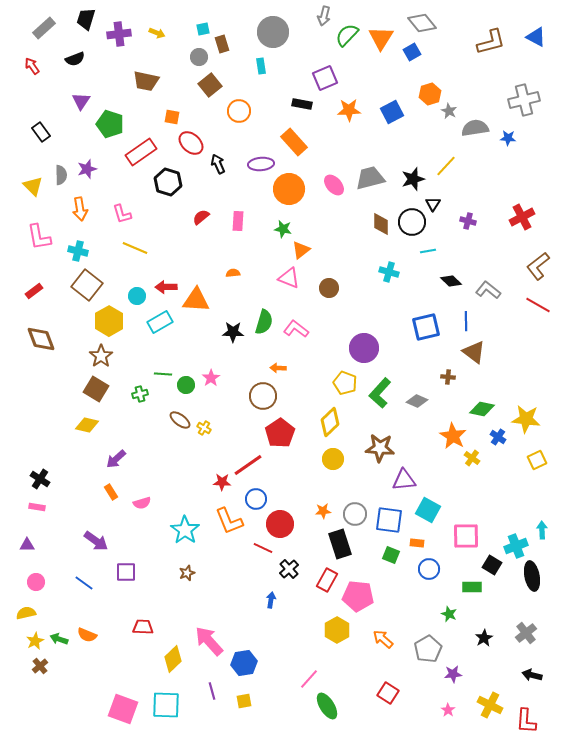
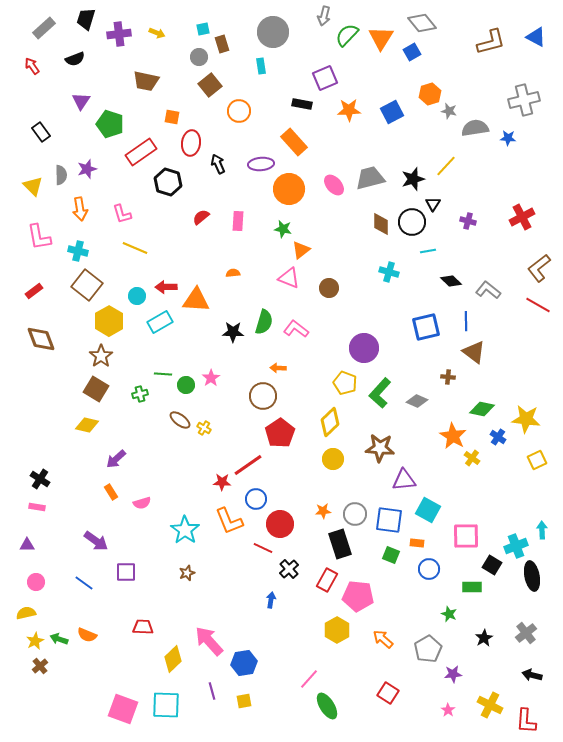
gray star at (449, 111): rotated 14 degrees counterclockwise
red ellipse at (191, 143): rotated 55 degrees clockwise
brown L-shape at (538, 266): moved 1 px right, 2 px down
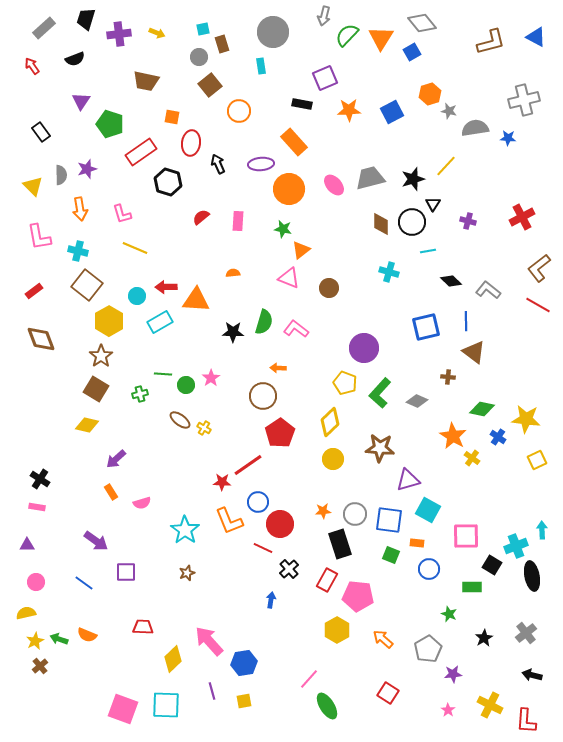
purple triangle at (404, 480): moved 4 px right; rotated 10 degrees counterclockwise
blue circle at (256, 499): moved 2 px right, 3 px down
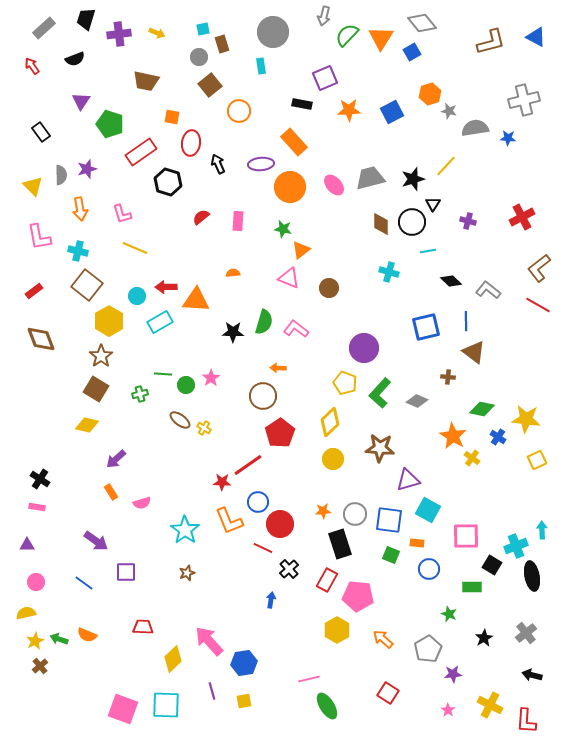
orange circle at (289, 189): moved 1 px right, 2 px up
pink line at (309, 679): rotated 35 degrees clockwise
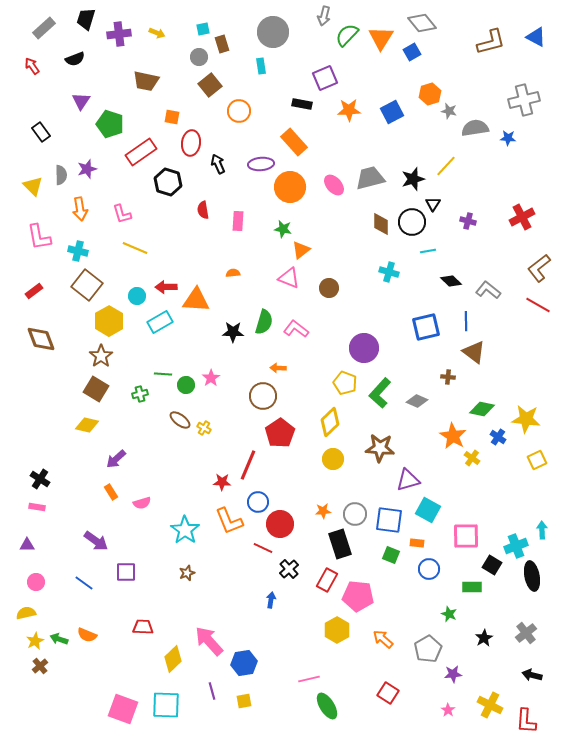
red semicircle at (201, 217): moved 2 px right, 7 px up; rotated 60 degrees counterclockwise
red line at (248, 465): rotated 32 degrees counterclockwise
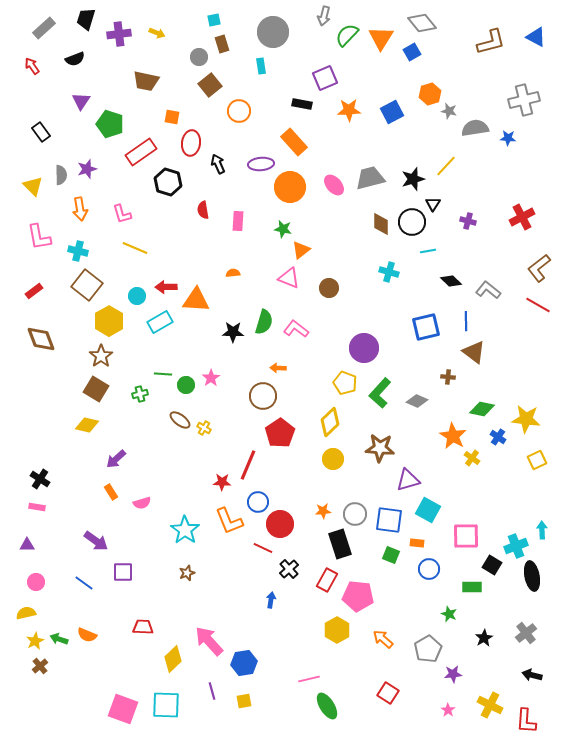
cyan square at (203, 29): moved 11 px right, 9 px up
purple square at (126, 572): moved 3 px left
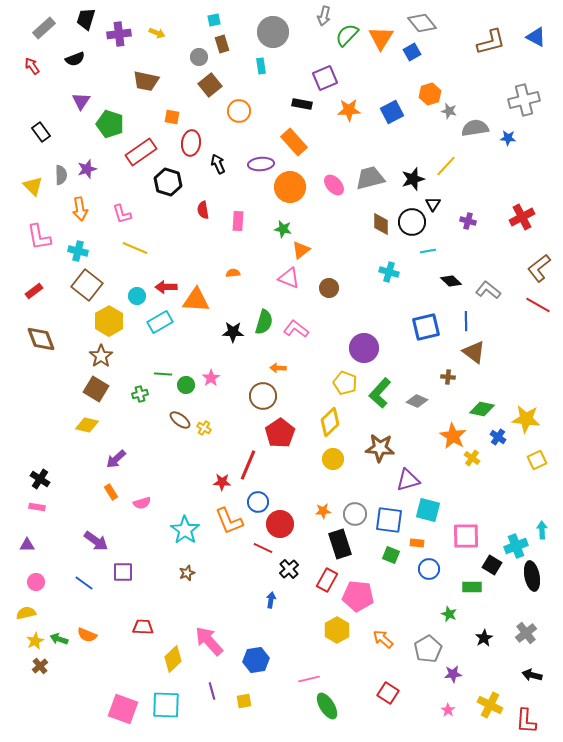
cyan square at (428, 510): rotated 15 degrees counterclockwise
blue hexagon at (244, 663): moved 12 px right, 3 px up
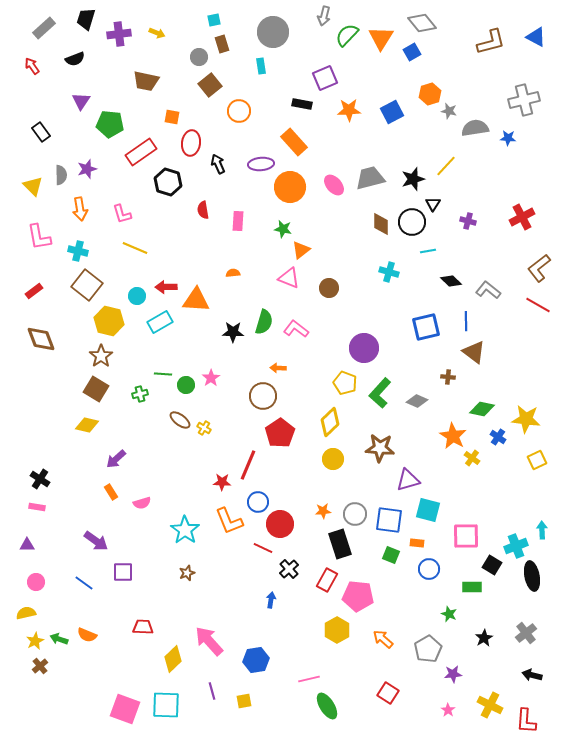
green pentagon at (110, 124): rotated 12 degrees counterclockwise
yellow hexagon at (109, 321): rotated 16 degrees counterclockwise
pink square at (123, 709): moved 2 px right
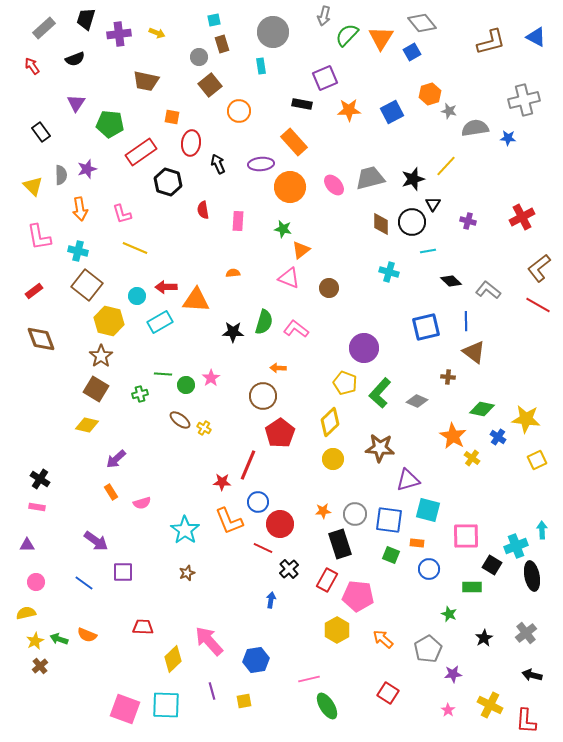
purple triangle at (81, 101): moved 5 px left, 2 px down
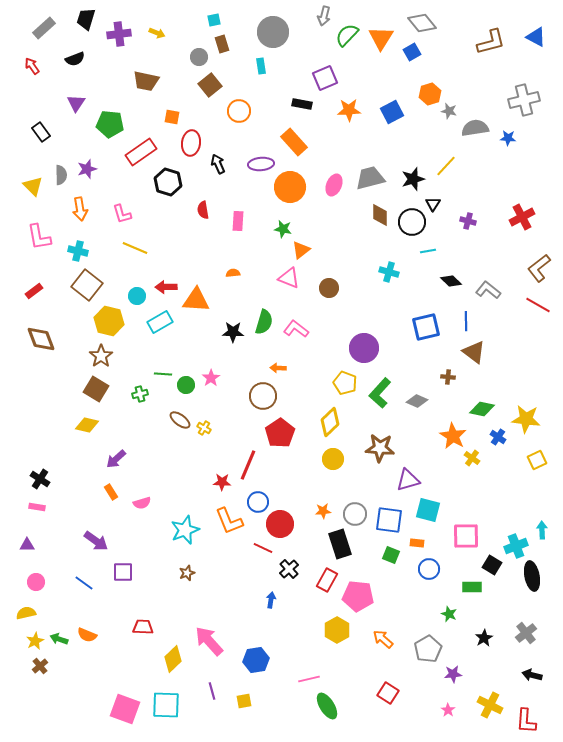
pink ellipse at (334, 185): rotated 65 degrees clockwise
brown diamond at (381, 224): moved 1 px left, 9 px up
cyan star at (185, 530): rotated 16 degrees clockwise
